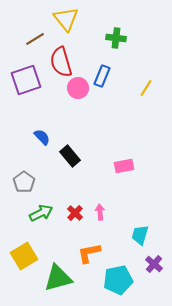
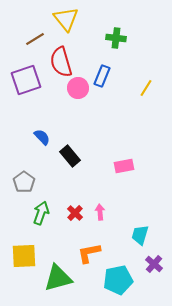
green arrow: rotated 45 degrees counterclockwise
yellow square: rotated 28 degrees clockwise
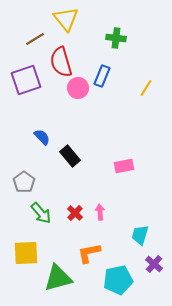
green arrow: rotated 120 degrees clockwise
yellow square: moved 2 px right, 3 px up
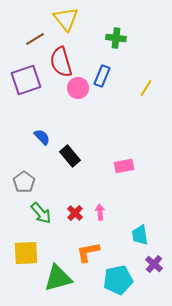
cyan trapezoid: rotated 25 degrees counterclockwise
orange L-shape: moved 1 px left, 1 px up
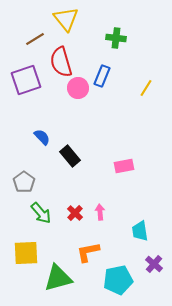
cyan trapezoid: moved 4 px up
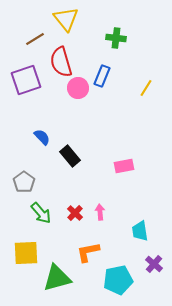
green triangle: moved 1 px left
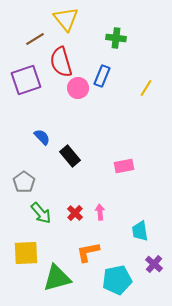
cyan pentagon: moved 1 px left
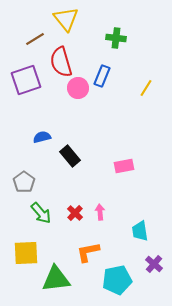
blue semicircle: rotated 60 degrees counterclockwise
green triangle: moved 1 px left, 1 px down; rotated 8 degrees clockwise
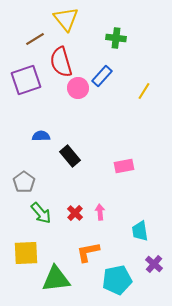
blue rectangle: rotated 20 degrees clockwise
yellow line: moved 2 px left, 3 px down
blue semicircle: moved 1 px left, 1 px up; rotated 12 degrees clockwise
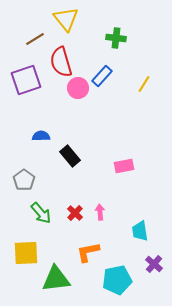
yellow line: moved 7 px up
gray pentagon: moved 2 px up
